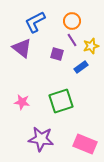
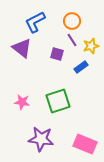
green square: moved 3 px left
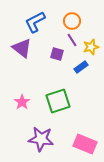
yellow star: moved 1 px down
pink star: rotated 28 degrees clockwise
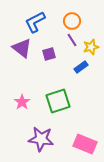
purple square: moved 8 px left; rotated 32 degrees counterclockwise
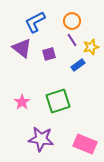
blue rectangle: moved 3 px left, 2 px up
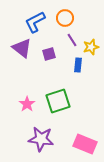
orange circle: moved 7 px left, 3 px up
blue rectangle: rotated 48 degrees counterclockwise
pink star: moved 5 px right, 2 px down
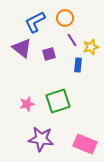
pink star: rotated 21 degrees clockwise
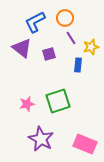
purple line: moved 1 px left, 2 px up
purple star: rotated 20 degrees clockwise
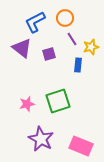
purple line: moved 1 px right, 1 px down
pink rectangle: moved 4 px left, 2 px down
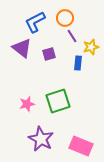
purple line: moved 3 px up
blue rectangle: moved 2 px up
